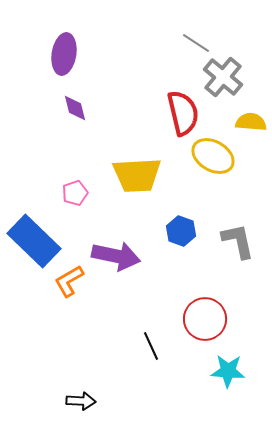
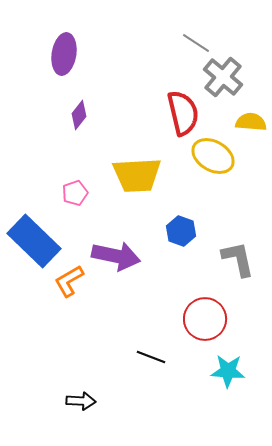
purple diamond: moved 4 px right, 7 px down; rotated 52 degrees clockwise
gray L-shape: moved 18 px down
black line: moved 11 px down; rotated 44 degrees counterclockwise
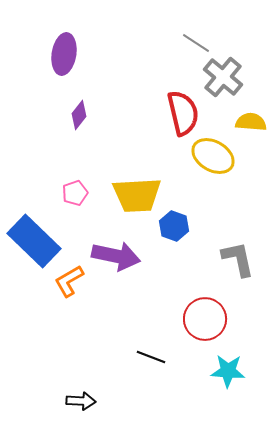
yellow trapezoid: moved 20 px down
blue hexagon: moved 7 px left, 5 px up
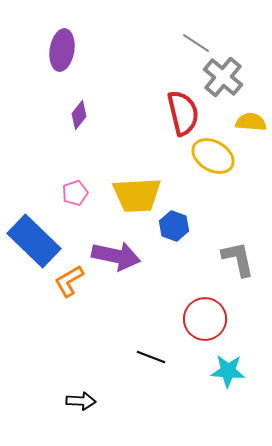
purple ellipse: moved 2 px left, 4 px up
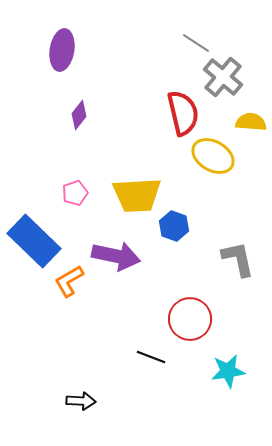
red circle: moved 15 px left
cyan star: rotated 12 degrees counterclockwise
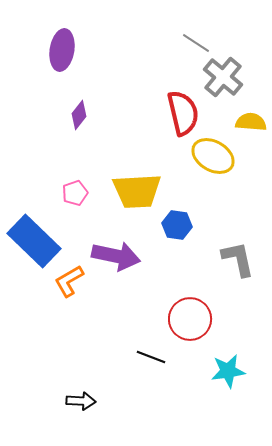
yellow trapezoid: moved 4 px up
blue hexagon: moved 3 px right, 1 px up; rotated 12 degrees counterclockwise
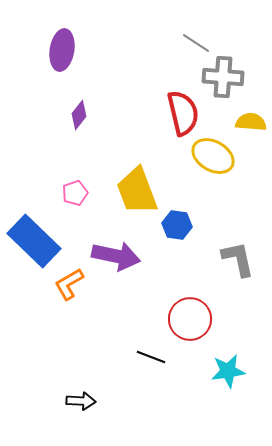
gray cross: rotated 36 degrees counterclockwise
yellow trapezoid: rotated 72 degrees clockwise
orange L-shape: moved 3 px down
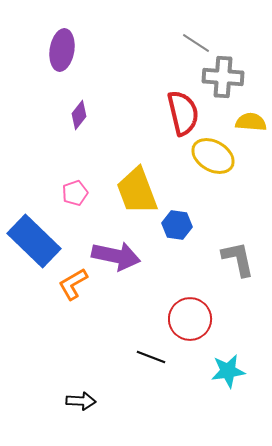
orange L-shape: moved 4 px right
